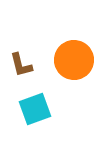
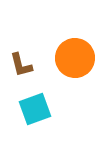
orange circle: moved 1 px right, 2 px up
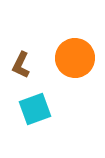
brown L-shape: rotated 40 degrees clockwise
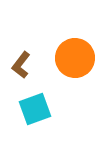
brown L-shape: rotated 12 degrees clockwise
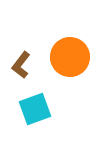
orange circle: moved 5 px left, 1 px up
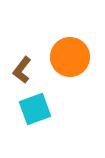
brown L-shape: moved 1 px right, 5 px down
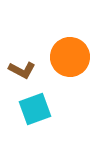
brown L-shape: rotated 100 degrees counterclockwise
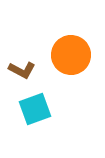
orange circle: moved 1 px right, 2 px up
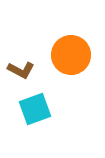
brown L-shape: moved 1 px left
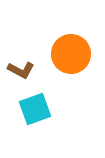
orange circle: moved 1 px up
